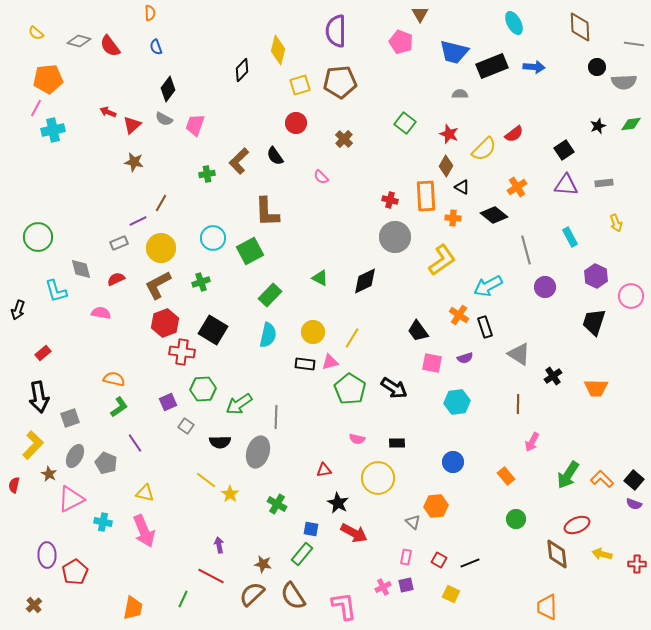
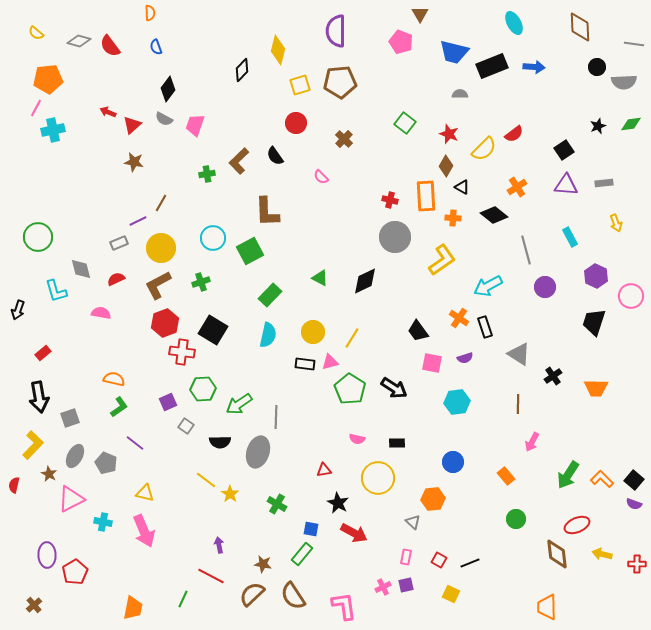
orange cross at (459, 315): moved 3 px down
purple line at (135, 443): rotated 18 degrees counterclockwise
orange hexagon at (436, 506): moved 3 px left, 7 px up
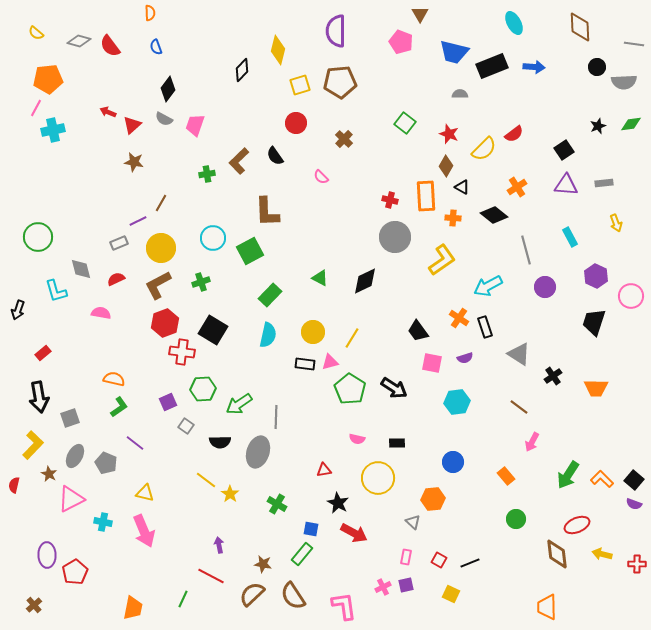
brown line at (518, 404): moved 1 px right, 3 px down; rotated 54 degrees counterclockwise
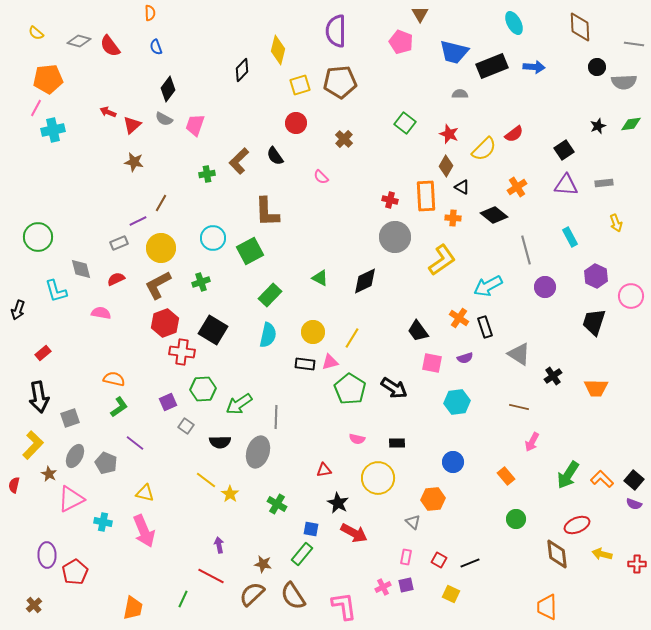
brown line at (519, 407): rotated 24 degrees counterclockwise
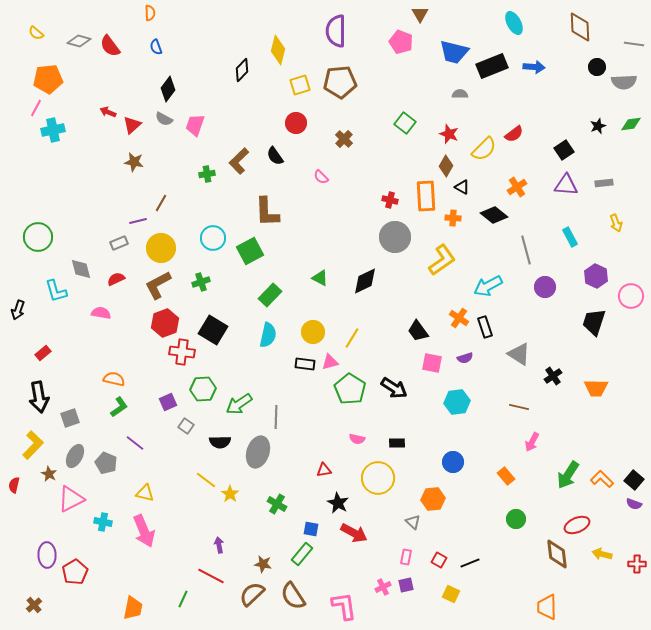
purple line at (138, 221): rotated 12 degrees clockwise
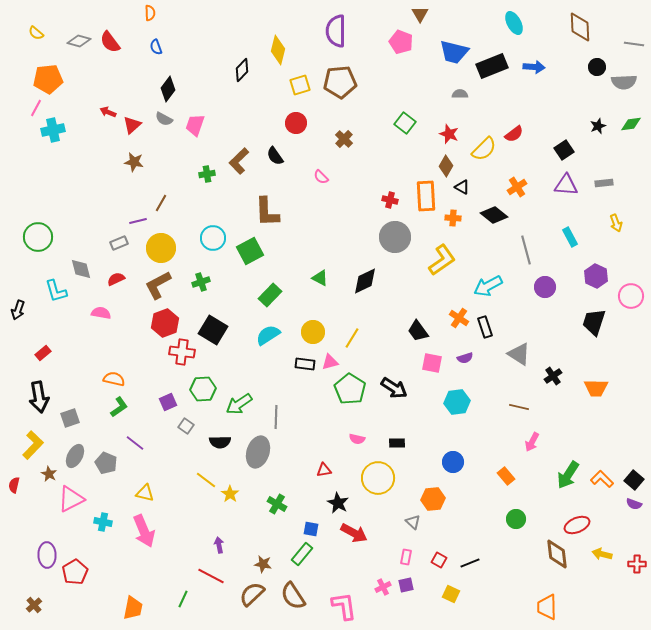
red semicircle at (110, 46): moved 4 px up
cyan semicircle at (268, 335): rotated 135 degrees counterclockwise
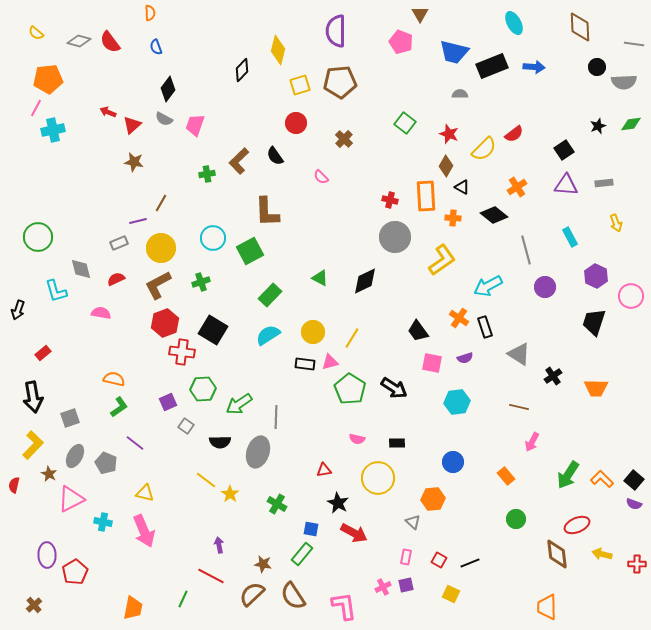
black arrow at (39, 397): moved 6 px left
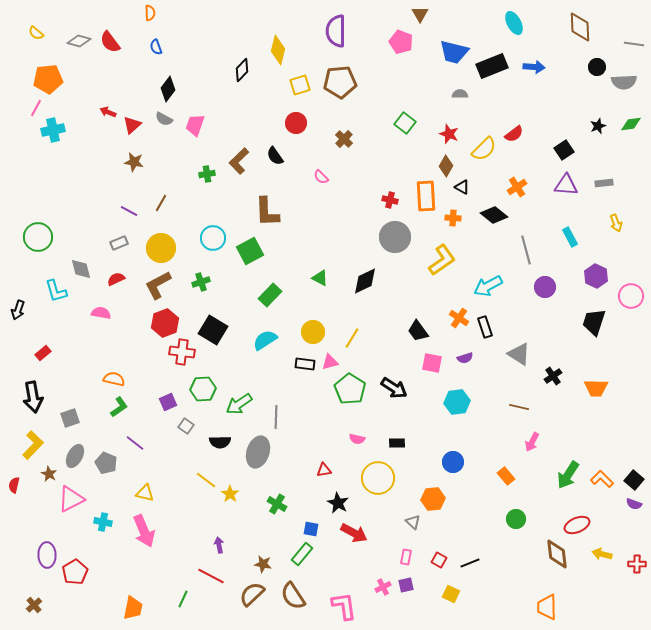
purple line at (138, 221): moved 9 px left, 10 px up; rotated 42 degrees clockwise
cyan semicircle at (268, 335): moved 3 px left, 5 px down
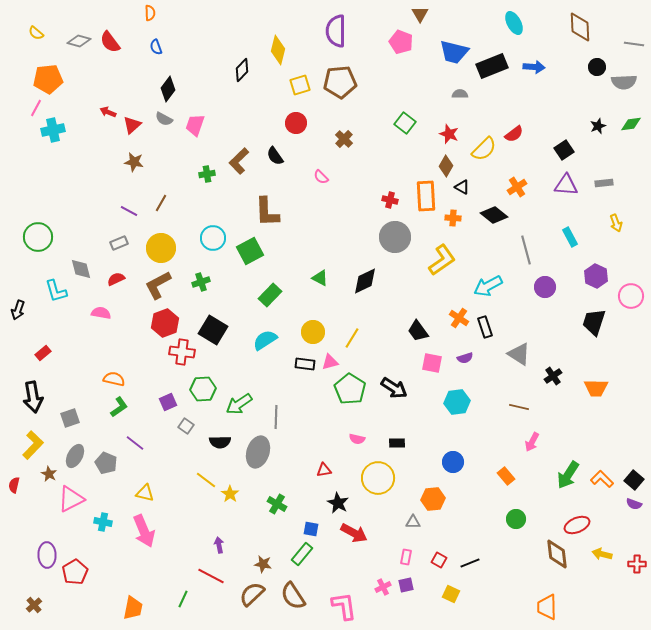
gray triangle at (413, 522): rotated 42 degrees counterclockwise
